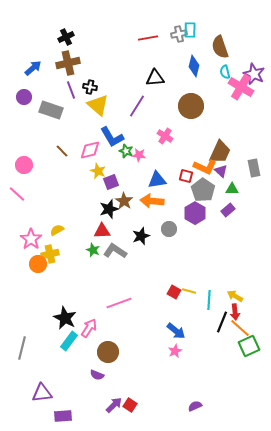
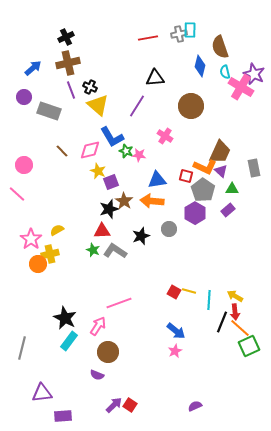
blue diamond at (194, 66): moved 6 px right
black cross at (90, 87): rotated 16 degrees clockwise
gray rectangle at (51, 110): moved 2 px left, 1 px down
pink arrow at (89, 328): moved 9 px right, 2 px up
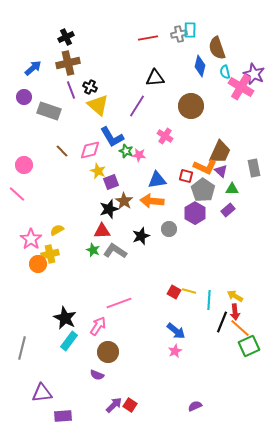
brown semicircle at (220, 47): moved 3 px left, 1 px down
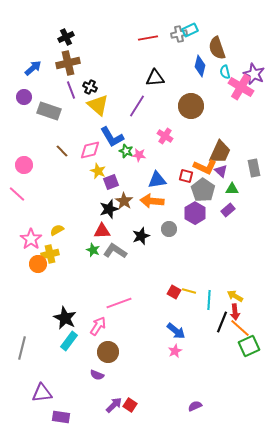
cyan rectangle at (190, 30): rotated 63 degrees clockwise
purple rectangle at (63, 416): moved 2 px left, 1 px down; rotated 12 degrees clockwise
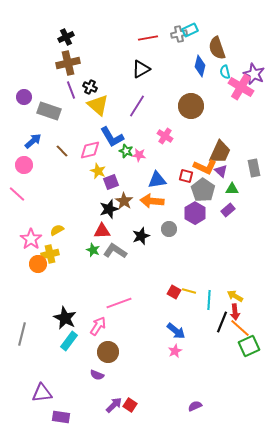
blue arrow at (33, 68): moved 73 px down
black triangle at (155, 78): moved 14 px left, 9 px up; rotated 24 degrees counterclockwise
gray line at (22, 348): moved 14 px up
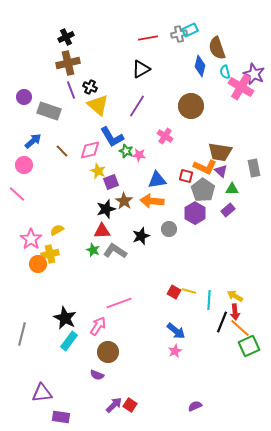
brown trapezoid at (220, 152): rotated 75 degrees clockwise
black star at (109, 209): moved 3 px left
